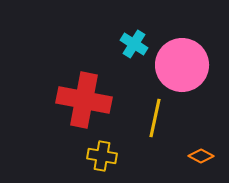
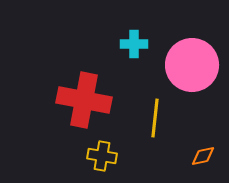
cyan cross: rotated 32 degrees counterclockwise
pink circle: moved 10 px right
yellow line: rotated 6 degrees counterclockwise
orange diamond: moved 2 px right; rotated 40 degrees counterclockwise
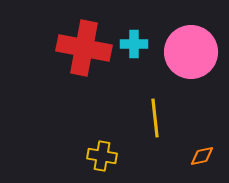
pink circle: moved 1 px left, 13 px up
red cross: moved 52 px up
yellow line: rotated 12 degrees counterclockwise
orange diamond: moved 1 px left
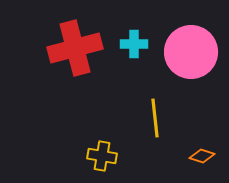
red cross: moved 9 px left; rotated 26 degrees counterclockwise
orange diamond: rotated 30 degrees clockwise
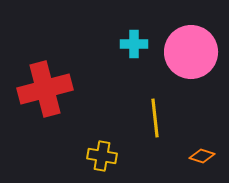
red cross: moved 30 px left, 41 px down
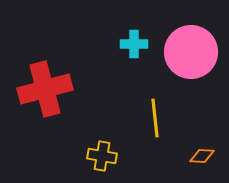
orange diamond: rotated 15 degrees counterclockwise
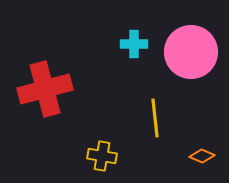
orange diamond: rotated 20 degrees clockwise
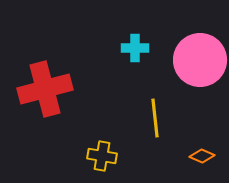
cyan cross: moved 1 px right, 4 px down
pink circle: moved 9 px right, 8 px down
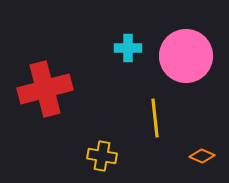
cyan cross: moved 7 px left
pink circle: moved 14 px left, 4 px up
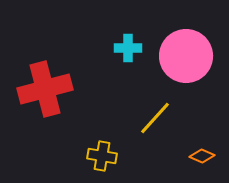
yellow line: rotated 48 degrees clockwise
